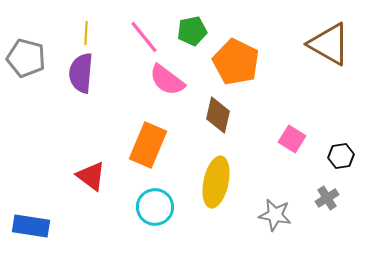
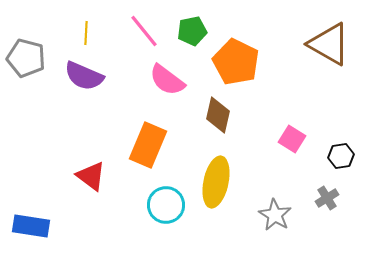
pink line: moved 6 px up
purple semicircle: moved 3 px right, 3 px down; rotated 72 degrees counterclockwise
cyan circle: moved 11 px right, 2 px up
gray star: rotated 20 degrees clockwise
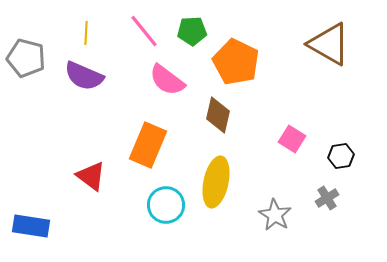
green pentagon: rotated 8 degrees clockwise
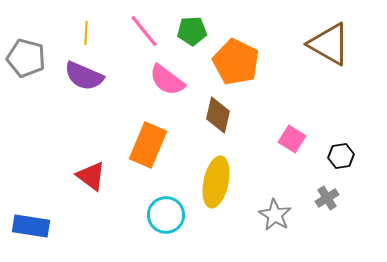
cyan circle: moved 10 px down
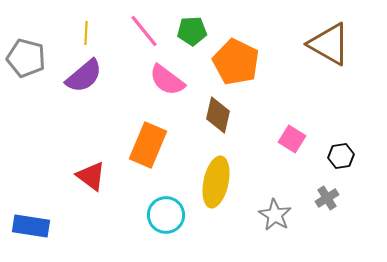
purple semicircle: rotated 63 degrees counterclockwise
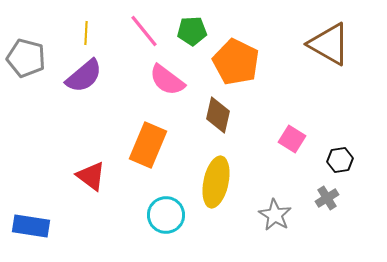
black hexagon: moved 1 px left, 4 px down
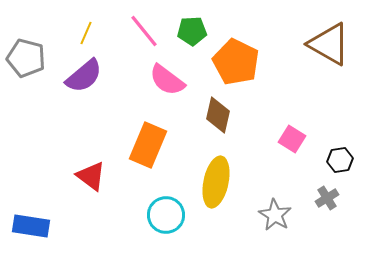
yellow line: rotated 20 degrees clockwise
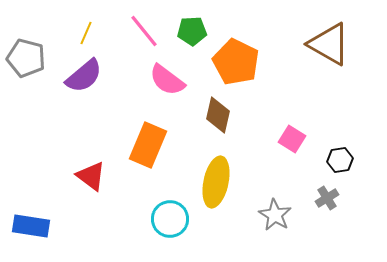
cyan circle: moved 4 px right, 4 px down
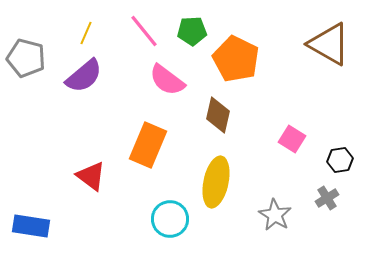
orange pentagon: moved 3 px up
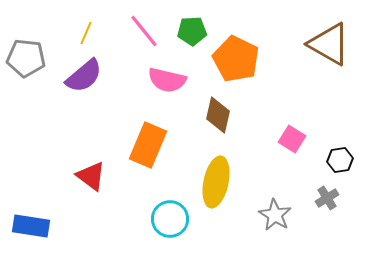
gray pentagon: rotated 9 degrees counterclockwise
pink semicircle: rotated 24 degrees counterclockwise
